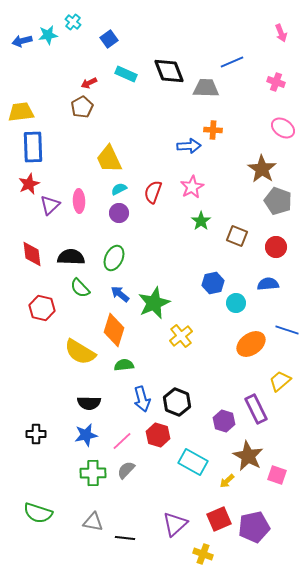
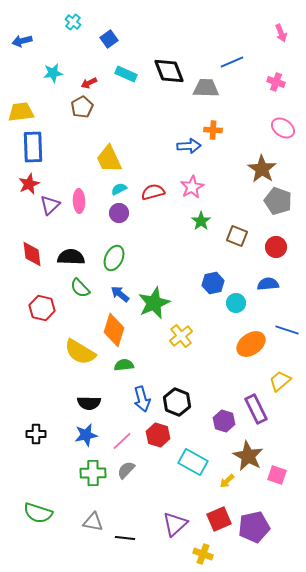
cyan star at (48, 35): moved 5 px right, 38 px down
red semicircle at (153, 192): rotated 55 degrees clockwise
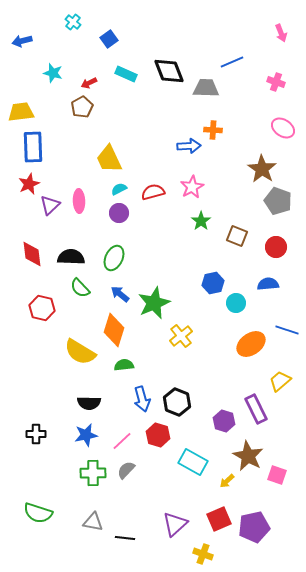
cyan star at (53, 73): rotated 24 degrees clockwise
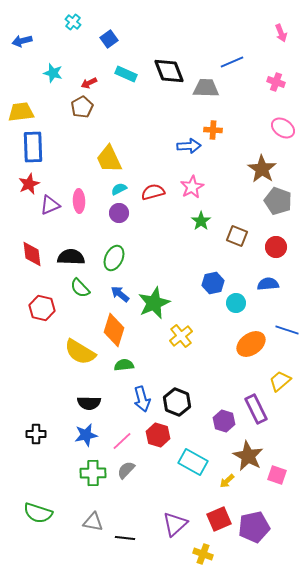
purple triangle at (50, 205): rotated 20 degrees clockwise
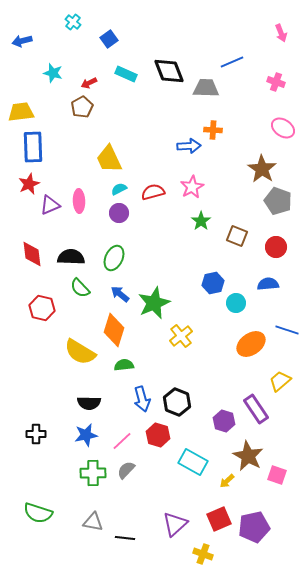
purple rectangle at (256, 409): rotated 8 degrees counterclockwise
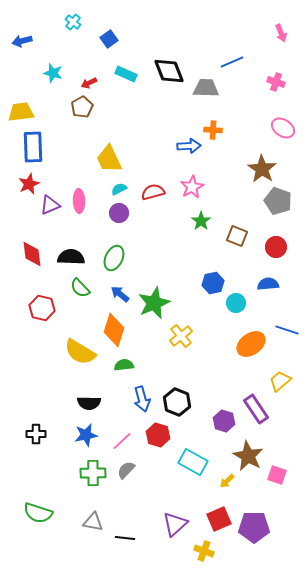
purple pentagon at (254, 527): rotated 12 degrees clockwise
yellow cross at (203, 554): moved 1 px right, 3 px up
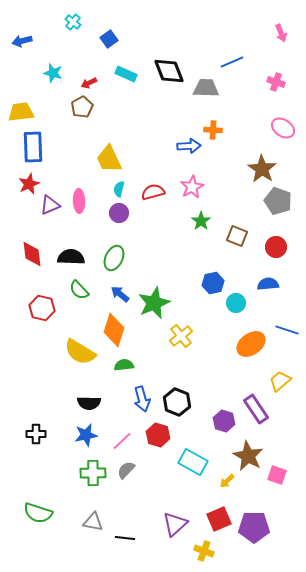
cyan semicircle at (119, 189): rotated 49 degrees counterclockwise
green semicircle at (80, 288): moved 1 px left, 2 px down
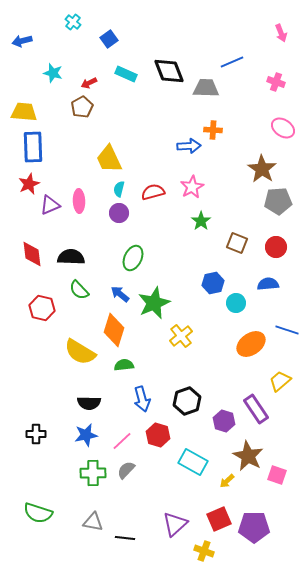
yellow trapezoid at (21, 112): moved 3 px right; rotated 12 degrees clockwise
gray pentagon at (278, 201): rotated 24 degrees counterclockwise
brown square at (237, 236): moved 7 px down
green ellipse at (114, 258): moved 19 px right
black hexagon at (177, 402): moved 10 px right, 1 px up; rotated 20 degrees clockwise
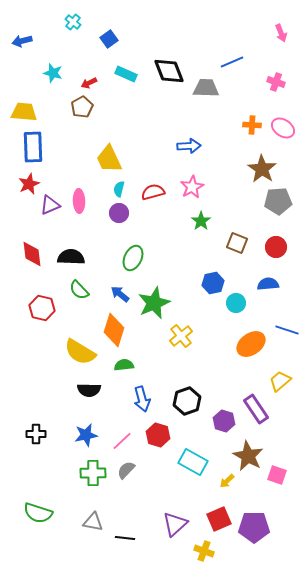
orange cross at (213, 130): moved 39 px right, 5 px up
black semicircle at (89, 403): moved 13 px up
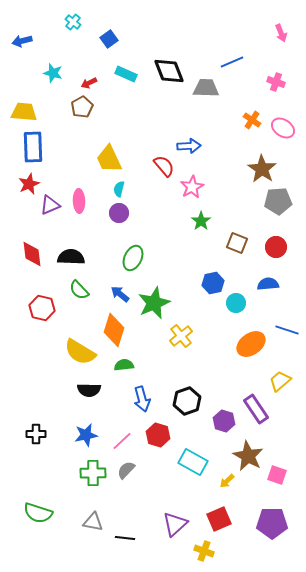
orange cross at (252, 125): moved 5 px up; rotated 30 degrees clockwise
red semicircle at (153, 192): moved 11 px right, 26 px up; rotated 65 degrees clockwise
purple pentagon at (254, 527): moved 18 px right, 4 px up
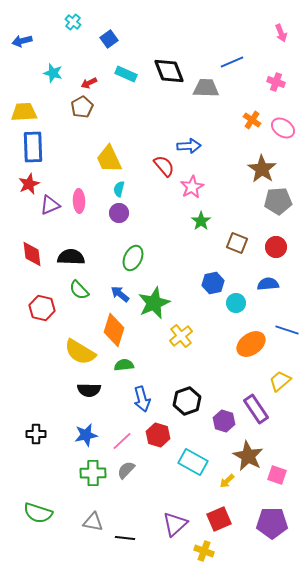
yellow trapezoid at (24, 112): rotated 8 degrees counterclockwise
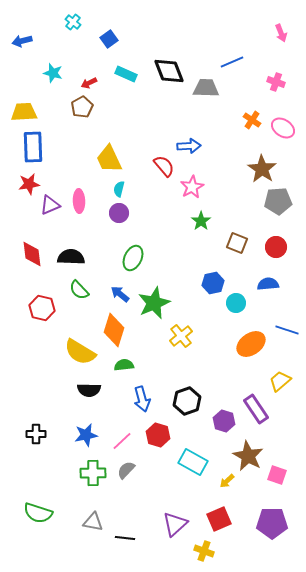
red star at (29, 184): rotated 15 degrees clockwise
